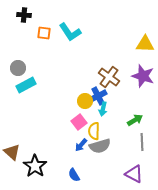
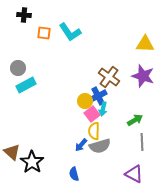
pink square: moved 13 px right, 8 px up
black star: moved 3 px left, 4 px up
blue semicircle: moved 1 px up; rotated 16 degrees clockwise
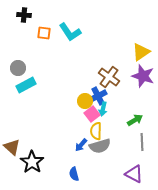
yellow triangle: moved 4 px left, 8 px down; rotated 36 degrees counterclockwise
yellow semicircle: moved 2 px right
brown triangle: moved 5 px up
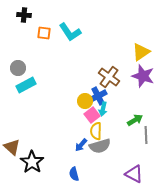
pink square: moved 1 px down
gray line: moved 4 px right, 7 px up
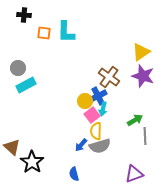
cyan L-shape: moved 4 px left; rotated 35 degrees clockwise
gray line: moved 1 px left, 1 px down
purple triangle: rotated 48 degrees counterclockwise
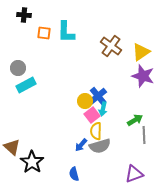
brown cross: moved 2 px right, 31 px up
blue cross: rotated 12 degrees counterclockwise
gray line: moved 1 px left, 1 px up
